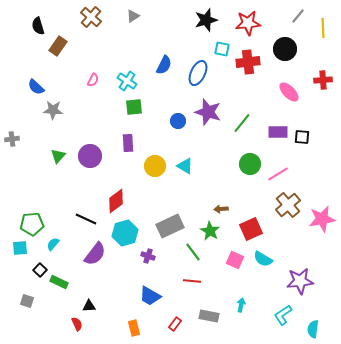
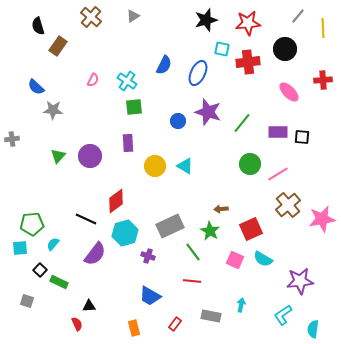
gray rectangle at (209, 316): moved 2 px right
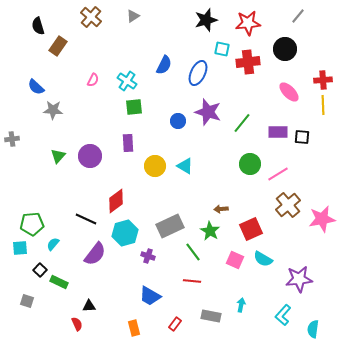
yellow line at (323, 28): moved 77 px down
purple star at (300, 281): moved 1 px left, 2 px up
cyan L-shape at (283, 315): rotated 15 degrees counterclockwise
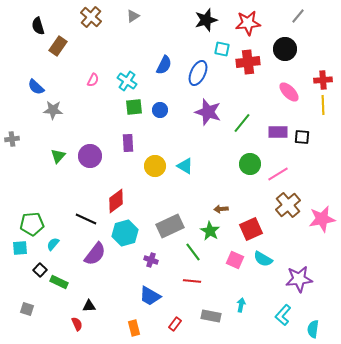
blue circle at (178, 121): moved 18 px left, 11 px up
purple cross at (148, 256): moved 3 px right, 4 px down
gray square at (27, 301): moved 8 px down
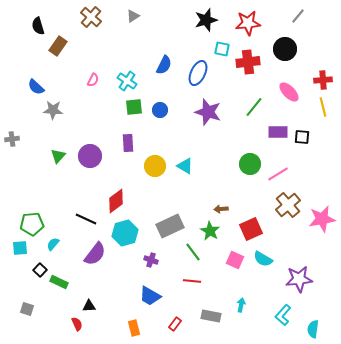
yellow line at (323, 105): moved 2 px down; rotated 12 degrees counterclockwise
green line at (242, 123): moved 12 px right, 16 px up
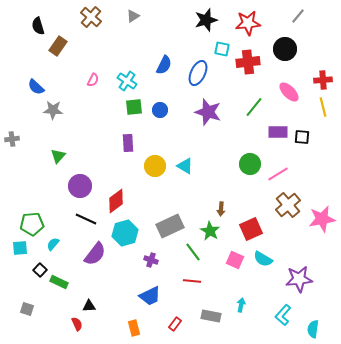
purple circle at (90, 156): moved 10 px left, 30 px down
brown arrow at (221, 209): rotated 80 degrees counterclockwise
blue trapezoid at (150, 296): rotated 55 degrees counterclockwise
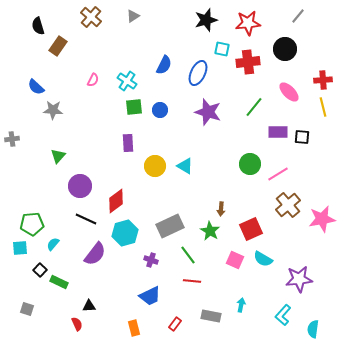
green line at (193, 252): moved 5 px left, 3 px down
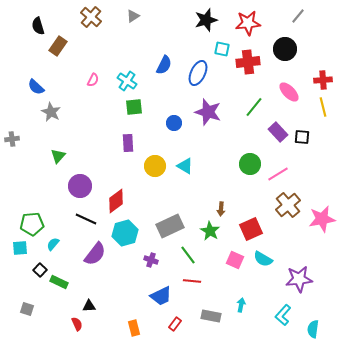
gray star at (53, 110): moved 2 px left, 2 px down; rotated 24 degrees clockwise
blue circle at (160, 110): moved 14 px right, 13 px down
purple rectangle at (278, 132): rotated 48 degrees clockwise
blue trapezoid at (150, 296): moved 11 px right
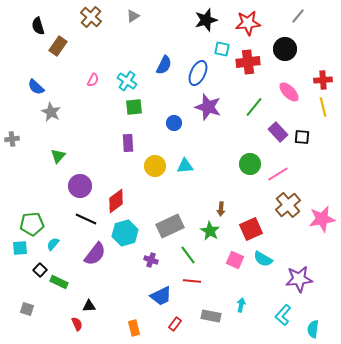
purple star at (208, 112): moved 5 px up
cyan triangle at (185, 166): rotated 36 degrees counterclockwise
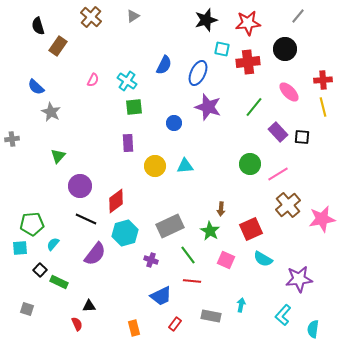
pink square at (235, 260): moved 9 px left
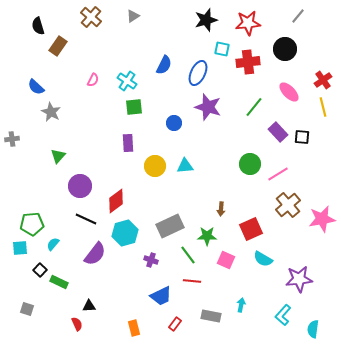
red cross at (323, 80): rotated 30 degrees counterclockwise
green star at (210, 231): moved 3 px left, 5 px down; rotated 30 degrees counterclockwise
